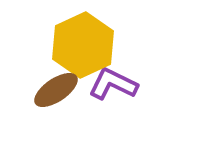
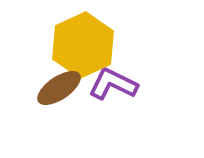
brown ellipse: moved 3 px right, 2 px up
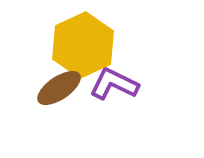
purple L-shape: moved 1 px right
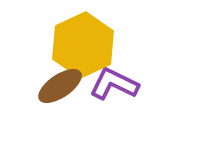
brown ellipse: moved 1 px right, 2 px up
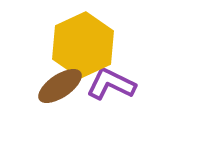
purple L-shape: moved 3 px left
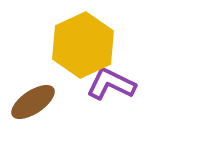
brown ellipse: moved 27 px left, 16 px down
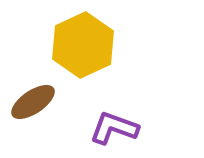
purple L-shape: moved 3 px right, 44 px down; rotated 6 degrees counterclockwise
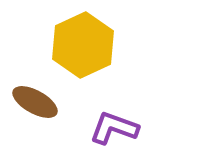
brown ellipse: moved 2 px right; rotated 63 degrees clockwise
